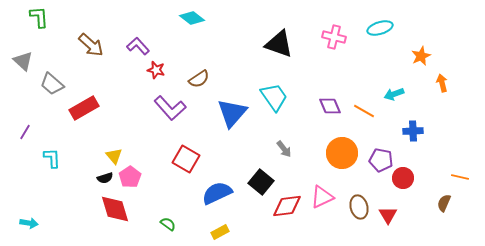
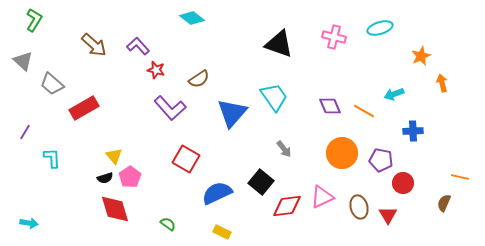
green L-shape at (39, 17): moved 5 px left, 3 px down; rotated 35 degrees clockwise
brown arrow at (91, 45): moved 3 px right
red circle at (403, 178): moved 5 px down
yellow rectangle at (220, 232): moved 2 px right; rotated 54 degrees clockwise
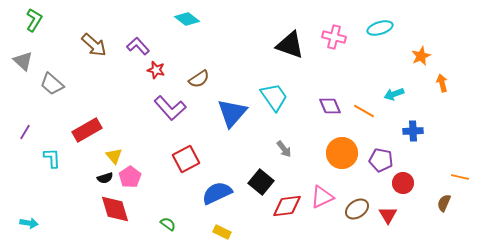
cyan diamond at (192, 18): moved 5 px left, 1 px down
black triangle at (279, 44): moved 11 px right, 1 px down
red rectangle at (84, 108): moved 3 px right, 22 px down
red square at (186, 159): rotated 32 degrees clockwise
brown ellipse at (359, 207): moved 2 px left, 2 px down; rotated 70 degrees clockwise
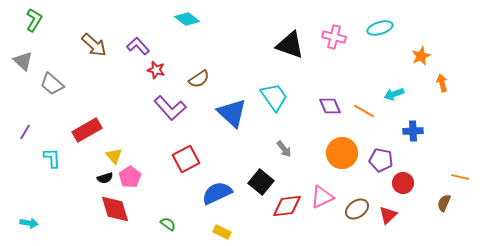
blue triangle at (232, 113): rotated 28 degrees counterclockwise
red triangle at (388, 215): rotated 18 degrees clockwise
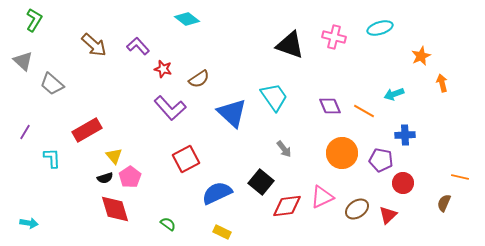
red star at (156, 70): moved 7 px right, 1 px up
blue cross at (413, 131): moved 8 px left, 4 px down
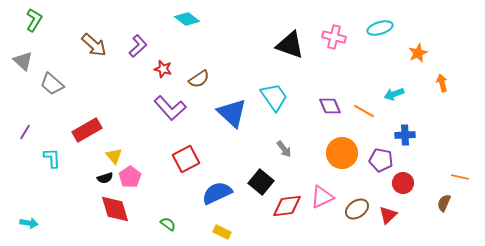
purple L-shape at (138, 46): rotated 90 degrees clockwise
orange star at (421, 56): moved 3 px left, 3 px up
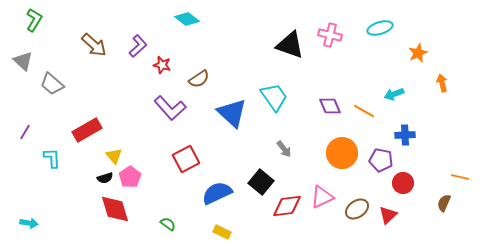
pink cross at (334, 37): moved 4 px left, 2 px up
red star at (163, 69): moved 1 px left, 4 px up
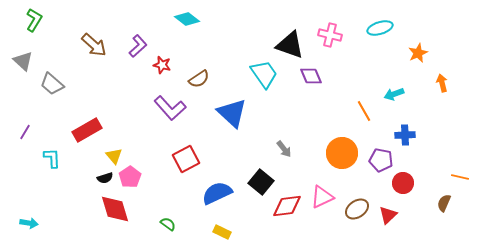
cyan trapezoid at (274, 97): moved 10 px left, 23 px up
purple diamond at (330, 106): moved 19 px left, 30 px up
orange line at (364, 111): rotated 30 degrees clockwise
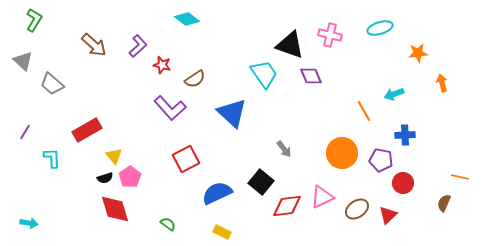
orange star at (418, 53): rotated 18 degrees clockwise
brown semicircle at (199, 79): moved 4 px left
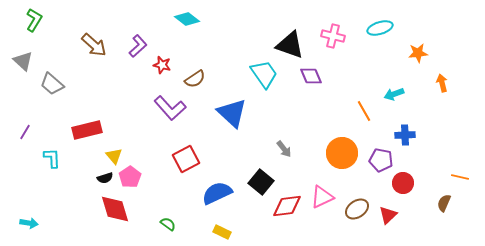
pink cross at (330, 35): moved 3 px right, 1 px down
red rectangle at (87, 130): rotated 16 degrees clockwise
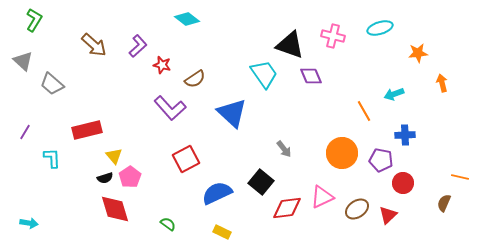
red diamond at (287, 206): moved 2 px down
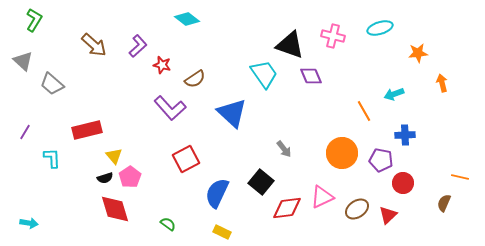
blue semicircle at (217, 193): rotated 40 degrees counterclockwise
